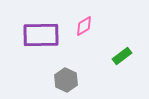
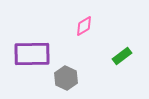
purple rectangle: moved 9 px left, 19 px down
gray hexagon: moved 2 px up
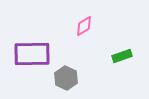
green rectangle: rotated 18 degrees clockwise
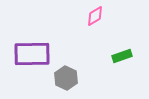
pink diamond: moved 11 px right, 10 px up
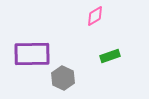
green rectangle: moved 12 px left
gray hexagon: moved 3 px left
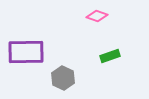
pink diamond: moved 2 px right; rotated 50 degrees clockwise
purple rectangle: moved 6 px left, 2 px up
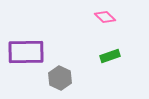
pink diamond: moved 8 px right, 1 px down; rotated 25 degrees clockwise
gray hexagon: moved 3 px left
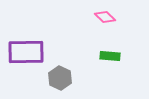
green rectangle: rotated 24 degrees clockwise
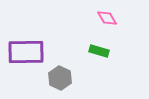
pink diamond: moved 2 px right, 1 px down; rotated 15 degrees clockwise
green rectangle: moved 11 px left, 5 px up; rotated 12 degrees clockwise
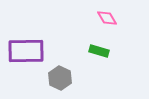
purple rectangle: moved 1 px up
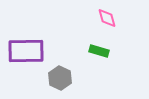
pink diamond: rotated 15 degrees clockwise
